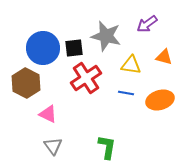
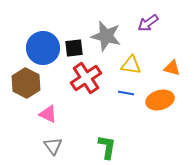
purple arrow: moved 1 px right, 1 px up
orange triangle: moved 8 px right, 11 px down
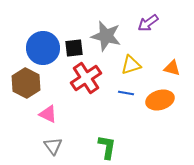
yellow triangle: rotated 25 degrees counterclockwise
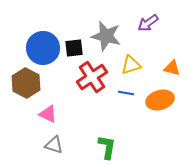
red cross: moved 6 px right, 1 px up
gray triangle: moved 1 px right, 1 px up; rotated 36 degrees counterclockwise
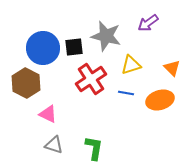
black square: moved 1 px up
orange triangle: rotated 30 degrees clockwise
red cross: moved 1 px left, 2 px down
green L-shape: moved 13 px left, 1 px down
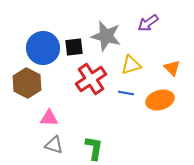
brown hexagon: moved 1 px right
pink triangle: moved 1 px right, 4 px down; rotated 24 degrees counterclockwise
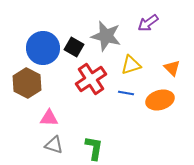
black square: rotated 36 degrees clockwise
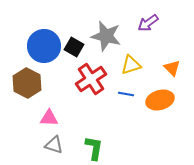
blue circle: moved 1 px right, 2 px up
blue line: moved 1 px down
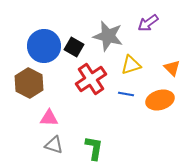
gray star: moved 2 px right
brown hexagon: moved 2 px right
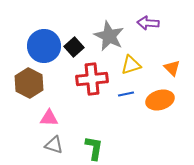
purple arrow: rotated 40 degrees clockwise
gray star: moved 1 px right; rotated 12 degrees clockwise
black square: rotated 18 degrees clockwise
red cross: moved 1 px right; rotated 28 degrees clockwise
blue line: rotated 21 degrees counterclockwise
